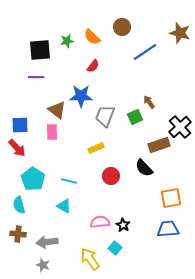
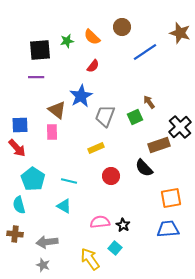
blue star: rotated 30 degrees counterclockwise
brown cross: moved 3 px left
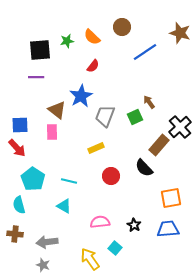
brown rectangle: rotated 30 degrees counterclockwise
black star: moved 11 px right
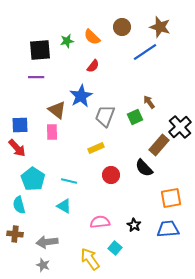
brown star: moved 20 px left, 6 px up
red circle: moved 1 px up
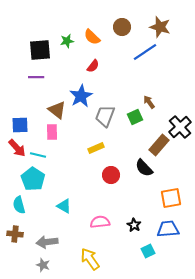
cyan line: moved 31 px left, 26 px up
cyan square: moved 33 px right, 3 px down; rotated 24 degrees clockwise
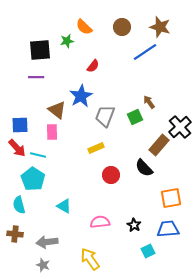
orange semicircle: moved 8 px left, 10 px up
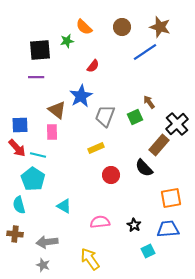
black cross: moved 3 px left, 3 px up
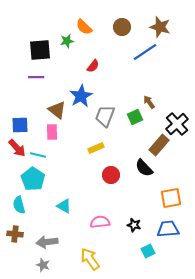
black star: rotated 16 degrees counterclockwise
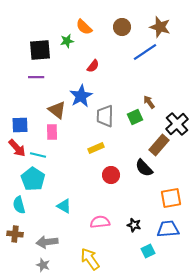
gray trapezoid: rotated 20 degrees counterclockwise
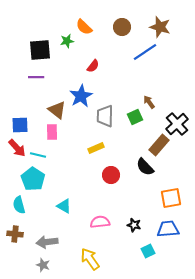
black semicircle: moved 1 px right, 1 px up
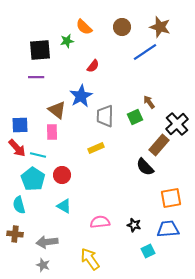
red circle: moved 49 px left
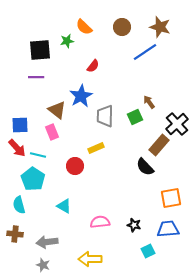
pink rectangle: rotated 21 degrees counterclockwise
red circle: moved 13 px right, 9 px up
yellow arrow: rotated 55 degrees counterclockwise
